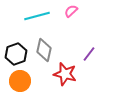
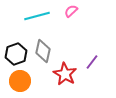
gray diamond: moved 1 px left, 1 px down
purple line: moved 3 px right, 8 px down
red star: rotated 15 degrees clockwise
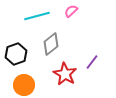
gray diamond: moved 8 px right, 7 px up; rotated 40 degrees clockwise
orange circle: moved 4 px right, 4 px down
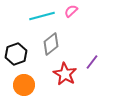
cyan line: moved 5 px right
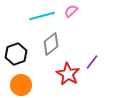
red star: moved 3 px right
orange circle: moved 3 px left
